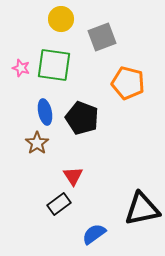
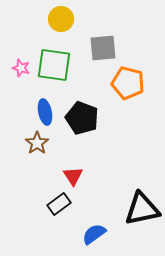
gray square: moved 1 px right, 11 px down; rotated 16 degrees clockwise
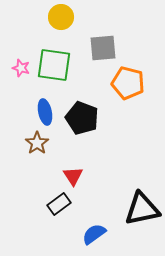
yellow circle: moved 2 px up
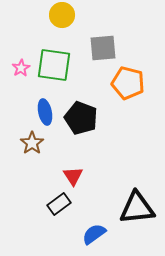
yellow circle: moved 1 px right, 2 px up
pink star: rotated 24 degrees clockwise
black pentagon: moved 1 px left
brown star: moved 5 px left
black triangle: moved 5 px left, 1 px up; rotated 6 degrees clockwise
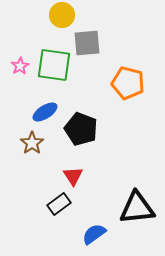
gray square: moved 16 px left, 5 px up
pink star: moved 1 px left, 2 px up
blue ellipse: rotated 70 degrees clockwise
black pentagon: moved 11 px down
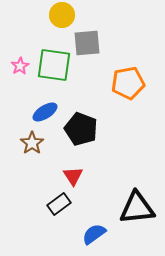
orange pentagon: rotated 24 degrees counterclockwise
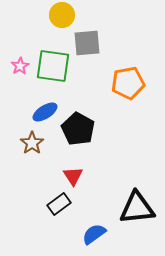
green square: moved 1 px left, 1 px down
black pentagon: moved 3 px left; rotated 8 degrees clockwise
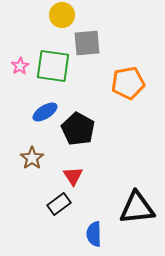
brown star: moved 15 px down
blue semicircle: rotated 55 degrees counterclockwise
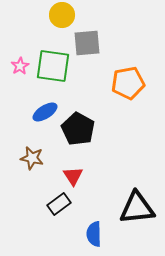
brown star: rotated 25 degrees counterclockwise
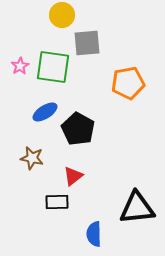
green square: moved 1 px down
red triangle: rotated 25 degrees clockwise
black rectangle: moved 2 px left, 2 px up; rotated 35 degrees clockwise
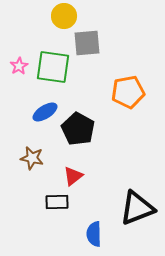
yellow circle: moved 2 px right, 1 px down
pink star: moved 1 px left
orange pentagon: moved 9 px down
black triangle: rotated 15 degrees counterclockwise
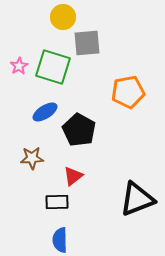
yellow circle: moved 1 px left, 1 px down
green square: rotated 9 degrees clockwise
black pentagon: moved 1 px right, 1 px down
brown star: rotated 15 degrees counterclockwise
black triangle: moved 9 px up
blue semicircle: moved 34 px left, 6 px down
